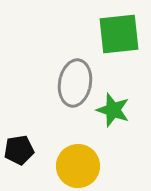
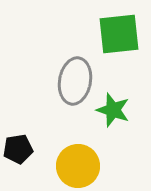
gray ellipse: moved 2 px up
black pentagon: moved 1 px left, 1 px up
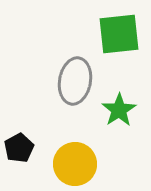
green star: moved 6 px right; rotated 20 degrees clockwise
black pentagon: moved 1 px right, 1 px up; rotated 20 degrees counterclockwise
yellow circle: moved 3 px left, 2 px up
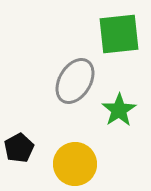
gray ellipse: rotated 21 degrees clockwise
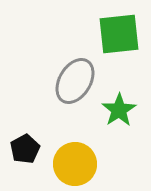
black pentagon: moved 6 px right, 1 px down
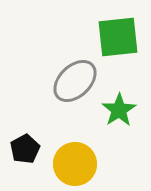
green square: moved 1 px left, 3 px down
gray ellipse: rotated 15 degrees clockwise
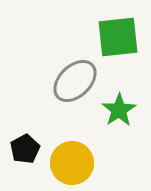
yellow circle: moved 3 px left, 1 px up
